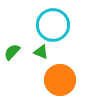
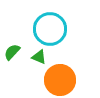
cyan circle: moved 3 px left, 4 px down
green triangle: moved 2 px left, 5 px down
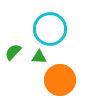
green semicircle: moved 1 px right
green triangle: rotated 21 degrees counterclockwise
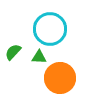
orange circle: moved 2 px up
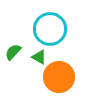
green triangle: rotated 28 degrees clockwise
orange circle: moved 1 px left, 1 px up
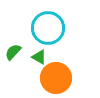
cyan circle: moved 2 px left, 1 px up
orange circle: moved 3 px left, 1 px down
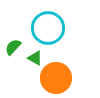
green semicircle: moved 5 px up
green triangle: moved 4 px left, 1 px down
